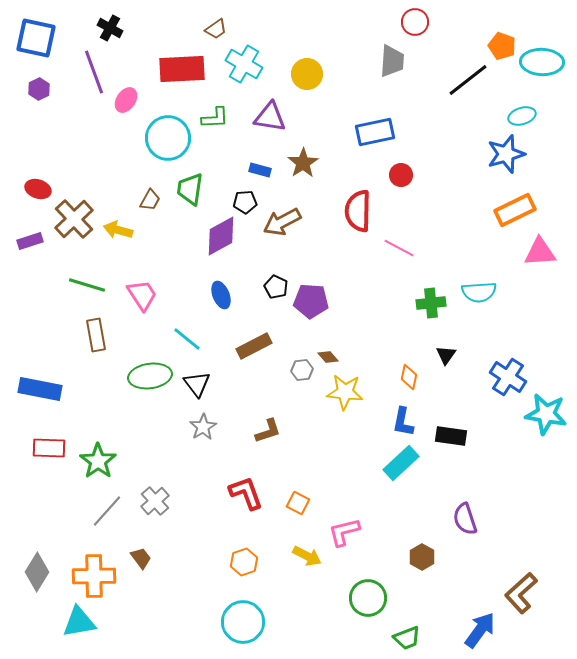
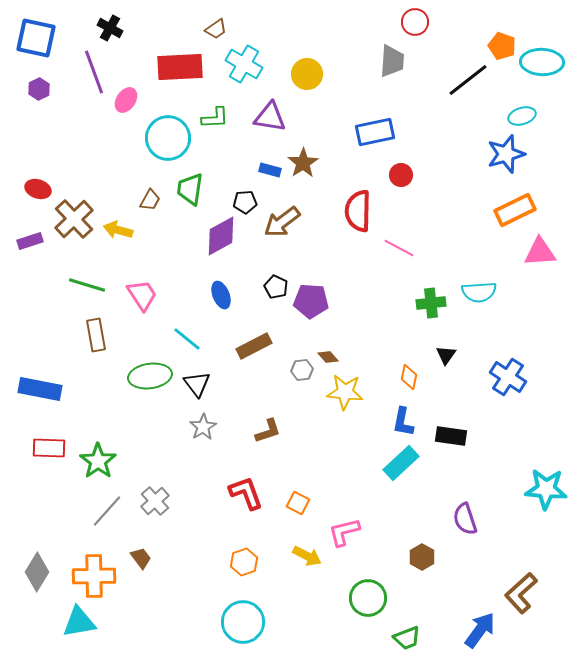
red rectangle at (182, 69): moved 2 px left, 2 px up
blue rectangle at (260, 170): moved 10 px right
brown arrow at (282, 222): rotated 9 degrees counterclockwise
cyan star at (546, 414): moved 75 px down; rotated 6 degrees counterclockwise
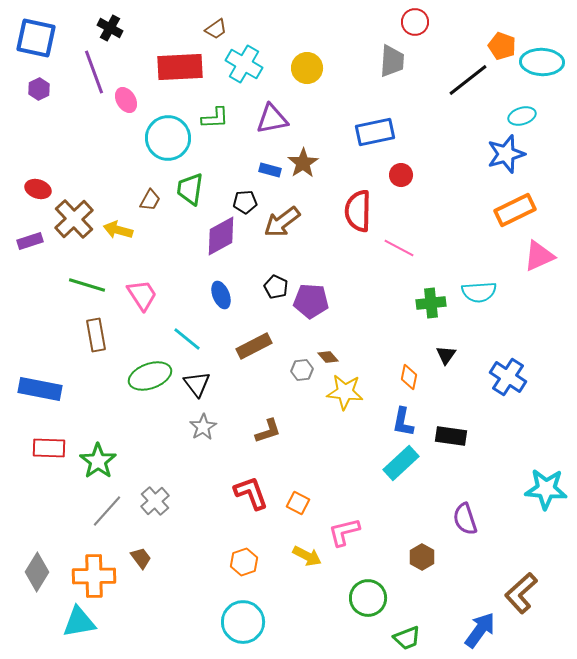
yellow circle at (307, 74): moved 6 px up
pink ellipse at (126, 100): rotated 65 degrees counterclockwise
purple triangle at (270, 117): moved 2 px right, 2 px down; rotated 20 degrees counterclockwise
pink triangle at (540, 252): moved 1 px left, 4 px down; rotated 20 degrees counterclockwise
green ellipse at (150, 376): rotated 12 degrees counterclockwise
red L-shape at (246, 493): moved 5 px right
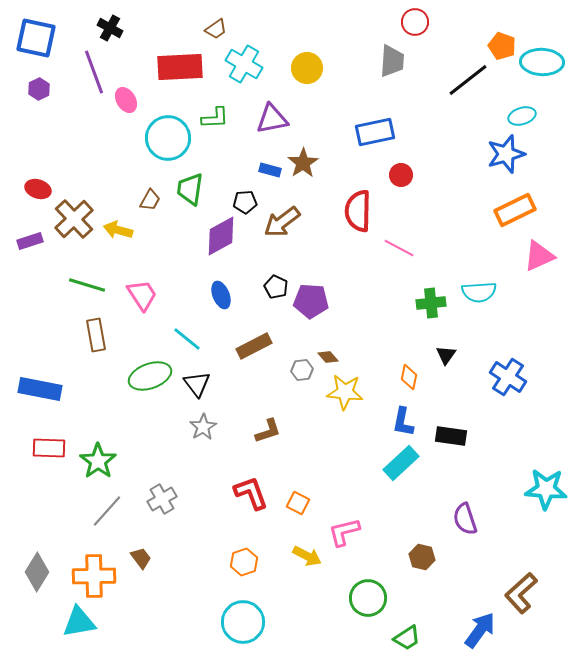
gray cross at (155, 501): moved 7 px right, 2 px up; rotated 12 degrees clockwise
brown hexagon at (422, 557): rotated 15 degrees counterclockwise
green trapezoid at (407, 638): rotated 12 degrees counterclockwise
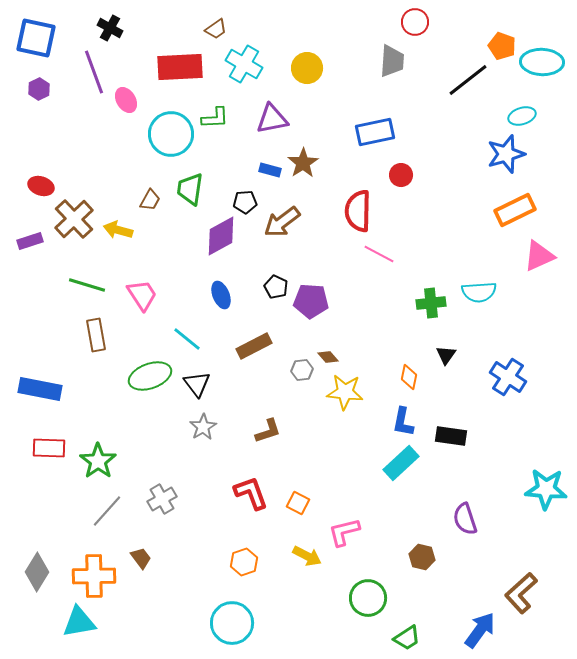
cyan circle at (168, 138): moved 3 px right, 4 px up
red ellipse at (38, 189): moved 3 px right, 3 px up
pink line at (399, 248): moved 20 px left, 6 px down
cyan circle at (243, 622): moved 11 px left, 1 px down
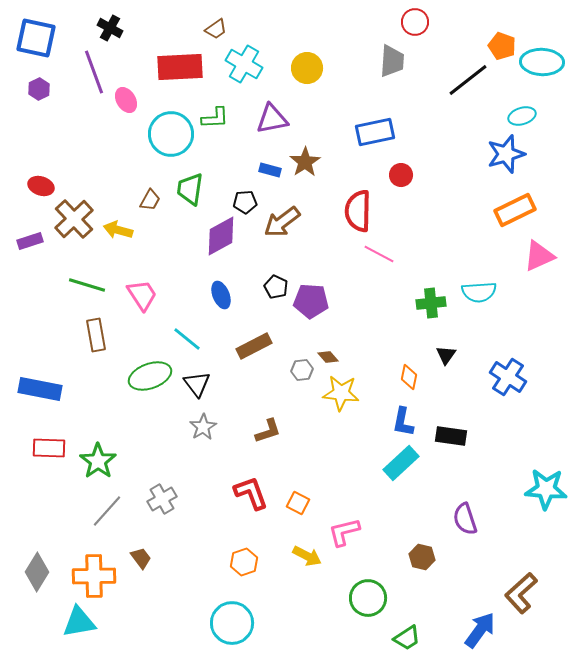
brown star at (303, 163): moved 2 px right, 1 px up
yellow star at (345, 392): moved 4 px left, 1 px down
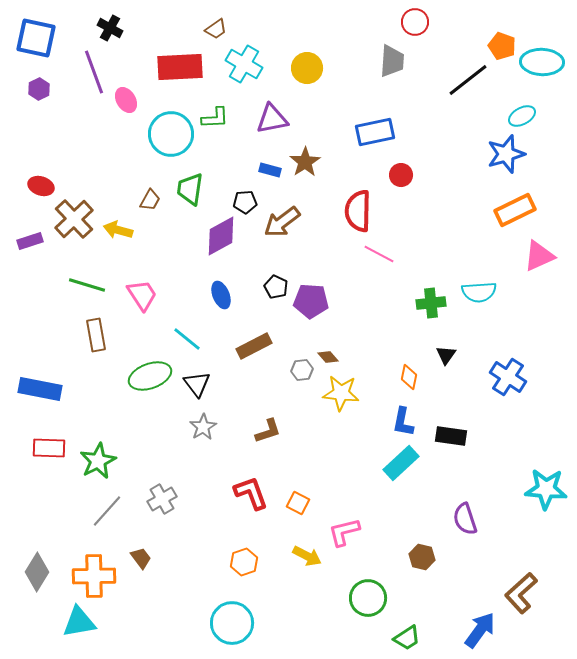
cyan ellipse at (522, 116): rotated 12 degrees counterclockwise
green star at (98, 461): rotated 9 degrees clockwise
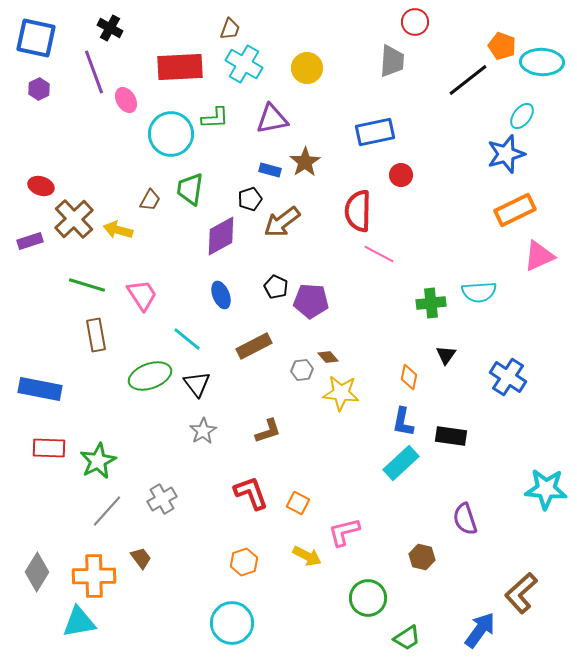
brown trapezoid at (216, 29): moved 14 px right; rotated 35 degrees counterclockwise
cyan ellipse at (522, 116): rotated 24 degrees counterclockwise
black pentagon at (245, 202): moved 5 px right, 3 px up; rotated 15 degrees counterclockwise
gray star at (203, 427): moved 4 px down
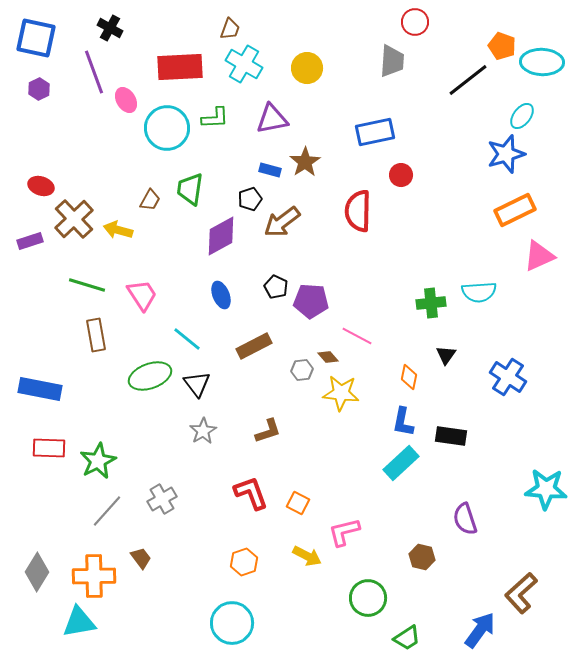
cyan circle at (171, 134): moved 4 px left, 6 px up
pink line at (379, 254): moved 22 px left, 82 px down
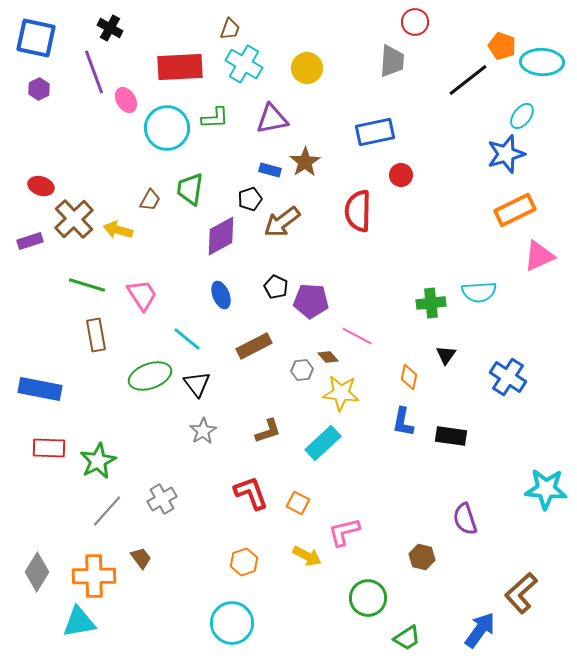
cyan rectangle at (401, 463): moved 78 px left, 20 px up
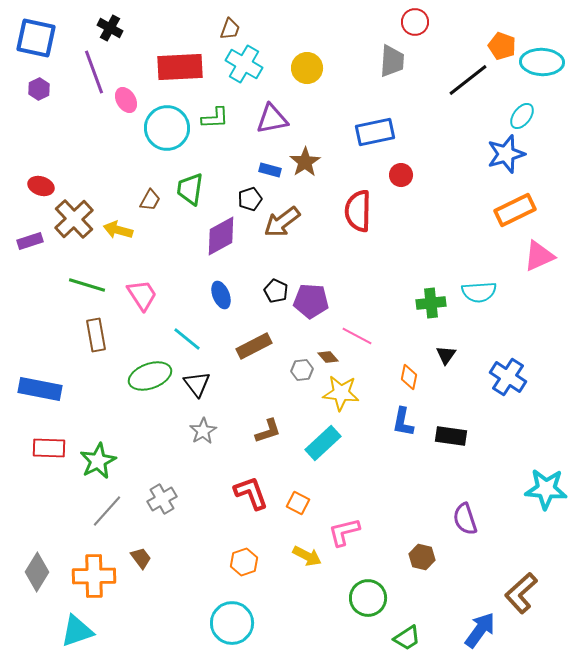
black pentagon at (276, 287): moved 4 px down
cyan triangle at (79, 622): moved 2 px left, 9 px down; rotated 9 degrees counterclockwise
